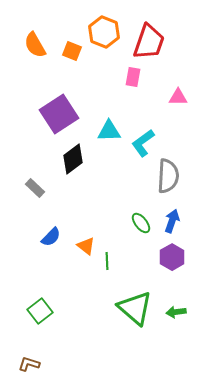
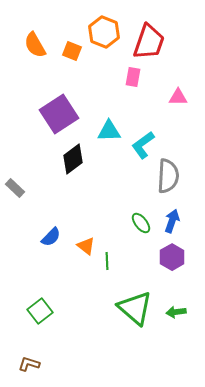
cyan L-shape: moved 2 px down
gray rectangle: moved 20 px left
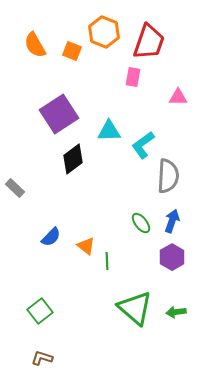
brown L-shape: moved 13 px right, 6 px up
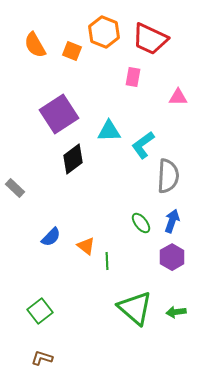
red trapezoid: moved 1 px right, 3 px up; rotated 96 degrees clockwise
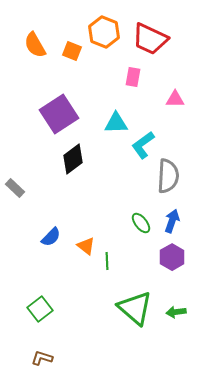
pink triangle: moved 3 px left, 2 px down
cyan triangle: moved 7 px right, 8 px up
green square: moved 2 px up
